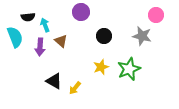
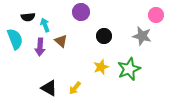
cyan semicircle: moved 2 px down
black triangle: moved 5 px left, 7 px down
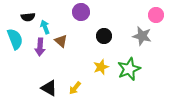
cyan arrow: moved 2 px down
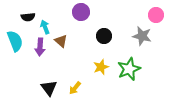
cyan semicircle: moved 2 px down
black triangle: rotated 24 degrees clockwise
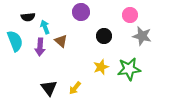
pink circle: moved 26 px left
green star: rotated 15 degrees clockwise
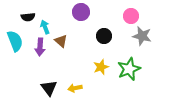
pink circle: moved 1 px right, 1 px down
green star: rotated 15 degrees counterclockwise
yellow arrow: rotated 40 degrees clockwise
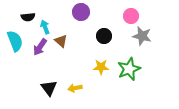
purple arrow: rotated 30 degrees clockwise
yellow star: rotated 21 degrees clockwise
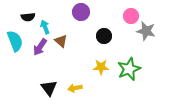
gray star: moved 4 px right, 5 px up
